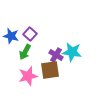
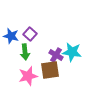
green arrow: rotated 35 degrees counterclockwise
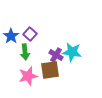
blue star: rotated 21 degrees clockwise
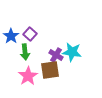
pink star: rotated 18 degrees counterclockwise
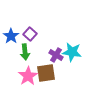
brown square: moved 4 px left, 3 px down
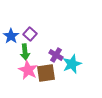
cyan star: moved 12 px down; rotated 30 degrees counterclockwise
pink star: moved 6 px up; rotated 12 degrees counterclockwise
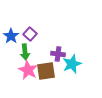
purple cross: moved 2 px right, 1 px up; rotated 24 degrees counterclockwise
brown square: moved 2 px up
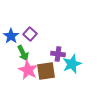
green arrow: moved 2 px left, 1 px down; rotated 21 degrees counterclockwise
